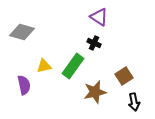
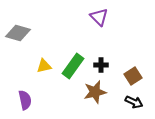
purple triangle: rotated 12 degrees clockwise
gray diamond: moved 4 px left, 1 px down
black cross: moved 7 px right, 22 px down; rotated 24 degrees counterclockwise
brown square: moved 9 px right
purple semicircle: moved 1 px right, 15 px down
black arrow: rotated 54 degrees counterclockwise
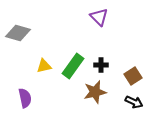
purple semicircle: moved 2 px up
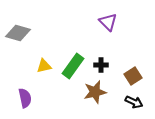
purple triangle: moved 9 px right, 5 px down
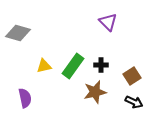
brown square: moved 1 px left
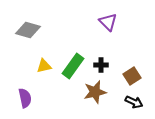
gray diamond: moved 10 px right, 3 px up
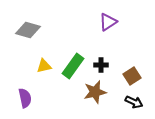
purple triangle: rotated 42 degrees clockwise
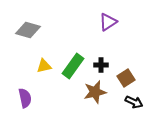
brown square: moved 6 px left, 2 px down
